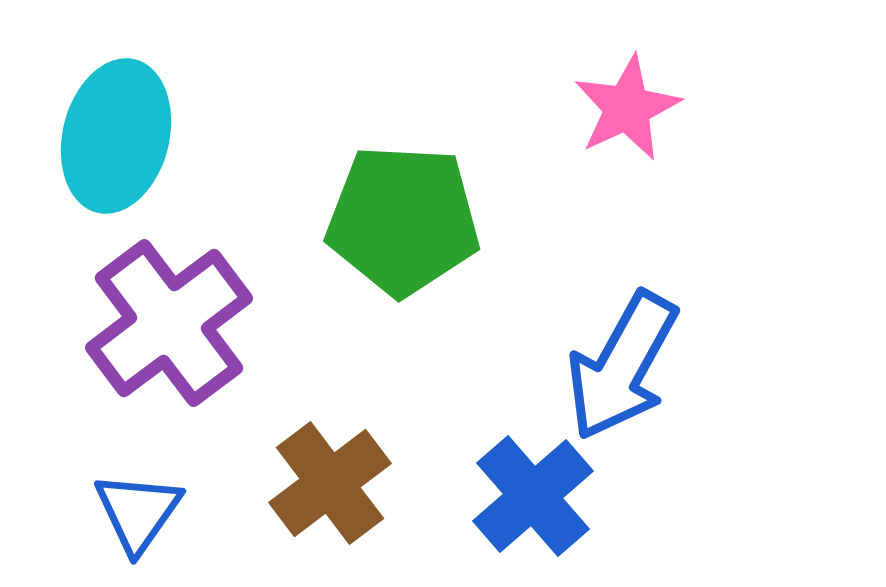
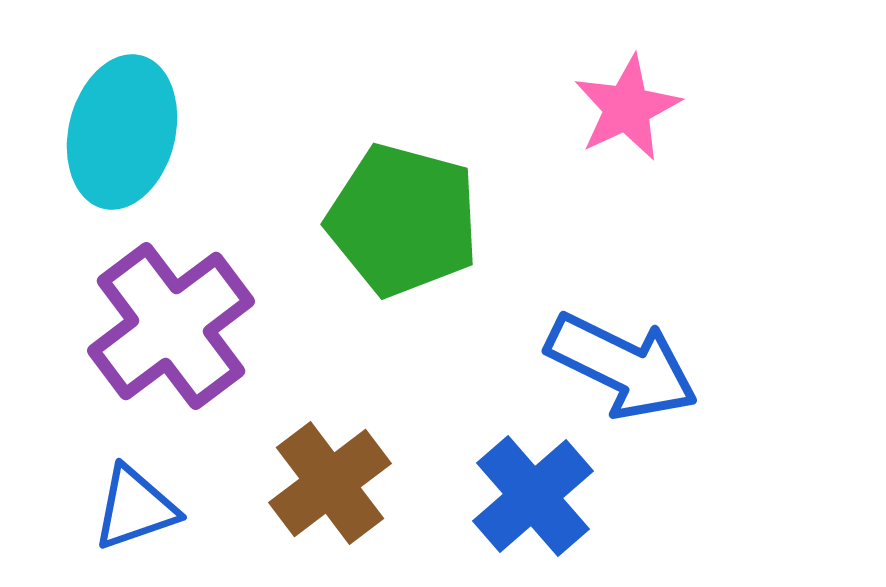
cyan ellipse: moved 6 px right, 4 px up
green pentagon: rotated 12 degrees clockwise
purple cross: moved 2 px right, 3 px down
blue arrow: rotated 93 degrees counterclockwise
blue triangle: moved 3 px left, 4 px up; rotated 36 degrees clockwise
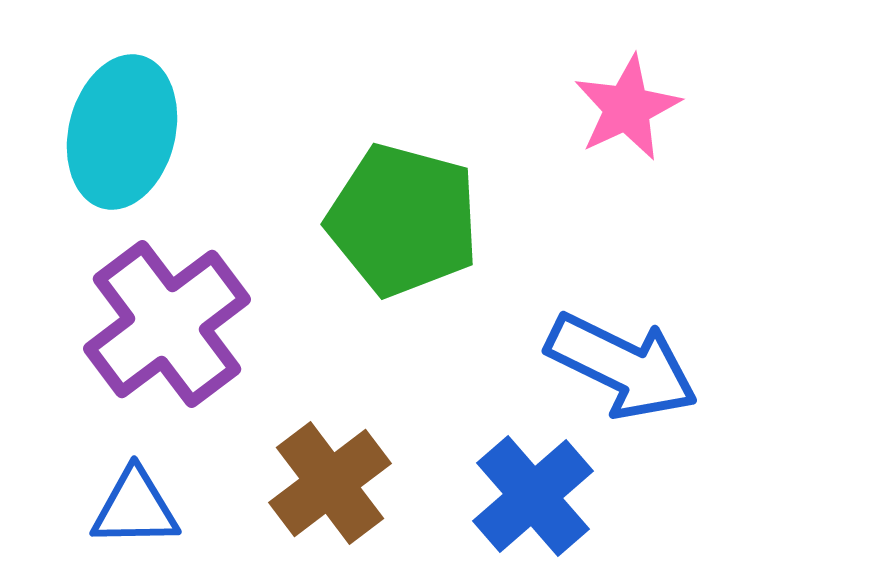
purple cross: moved 4 px left, 2 px up
blue triangle: rotated 18 degrees clockwise
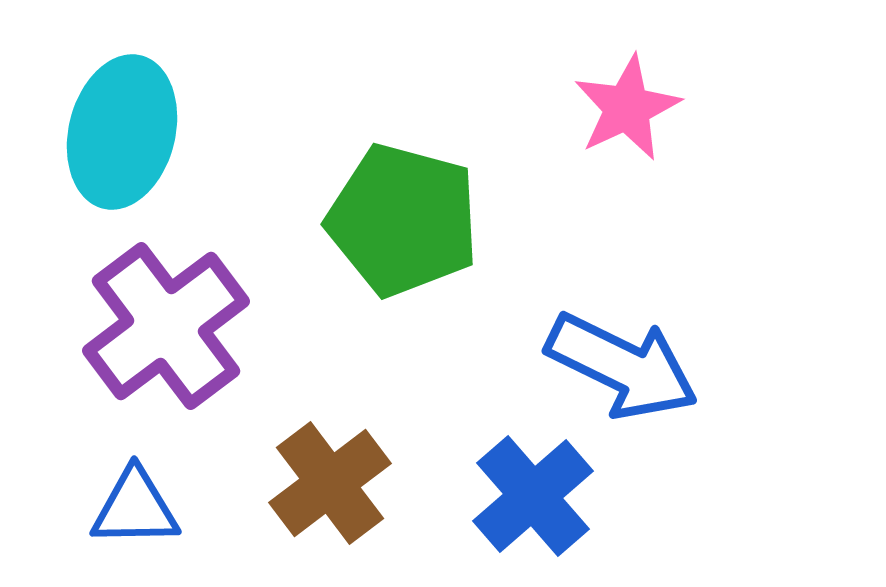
purple cross: moved 1 px left, 2 px down
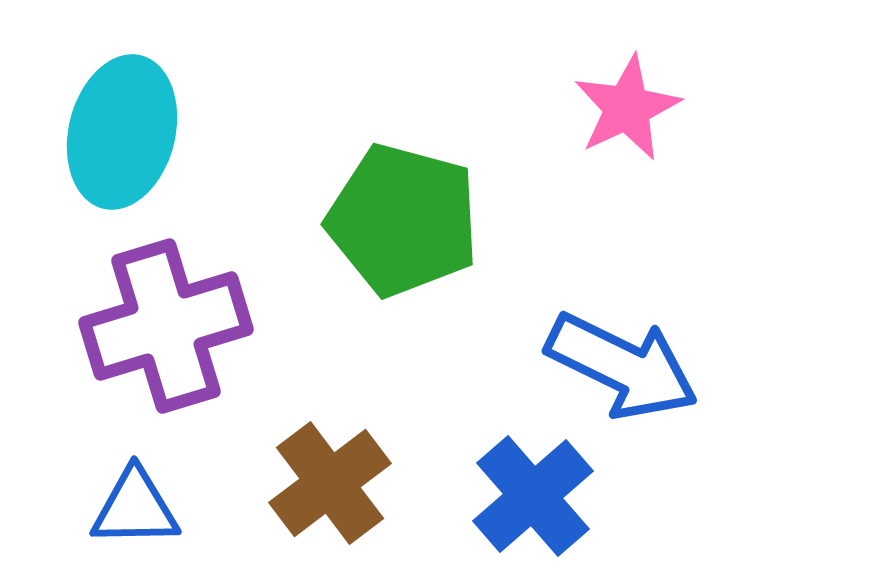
purple cross: rotated 20 degrees clockwise
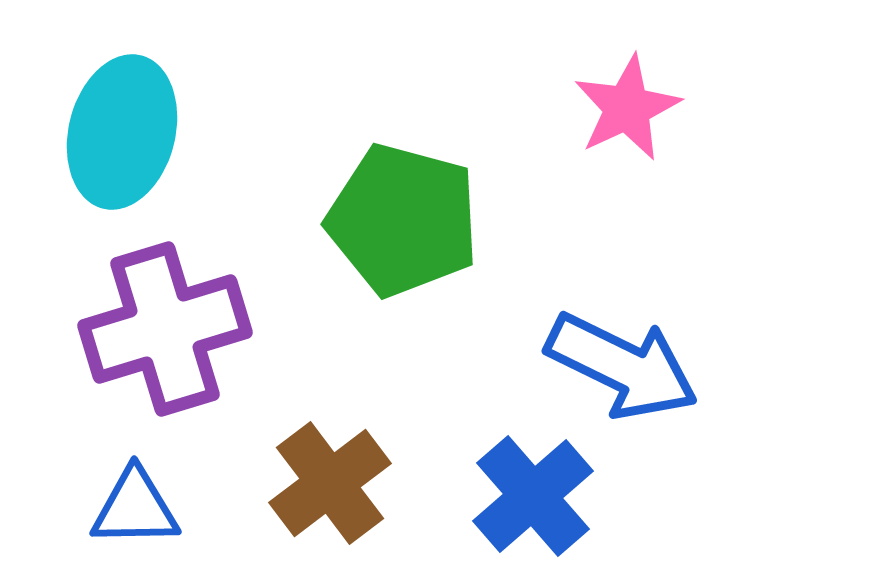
purple cross: moved 1 px left, 3 px down
